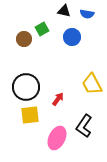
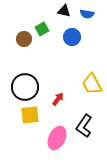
black circle: moved 1 px left
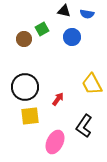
yellow square: moved 1 px down
pink ellipse: moved 2 px left, 4 px down
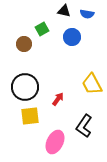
brown circle: moved 5 px down
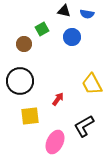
black circle: moved 5 px left, 6 px up
black L-shape: rotated 25 degrees clockwise
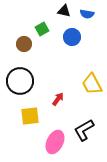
black L-shape: moved 4 px down
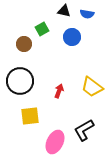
yellow trapezoid: moved 3 px down; rotated 25 degrees counterclockwise
red arrow: moved 1 px right, 8 px up; rotated 16 degrees counterclockwise
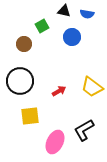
green square: moved 3 px up
red arrow: rotated 40 degrees clockwise
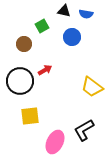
blue semicircle: moved 1 px left
red arrow: moved 14 px left, 21 px up
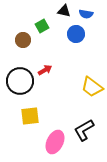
blue circle: moved 4 px right, 3 px up
brown circle: moved 1 px left, 4 px up
